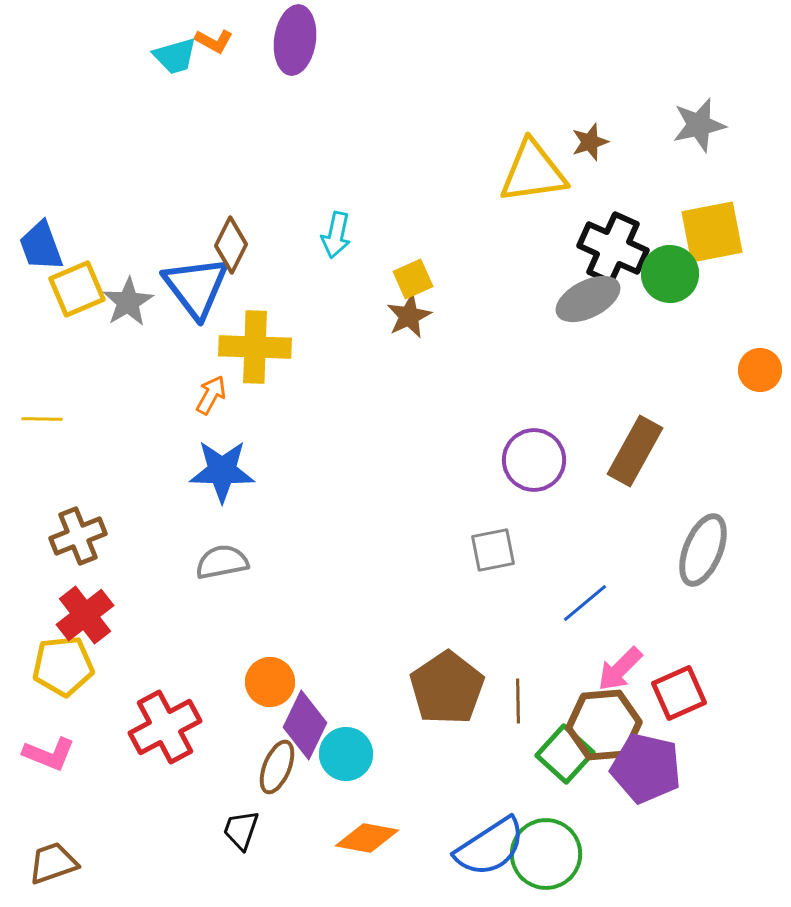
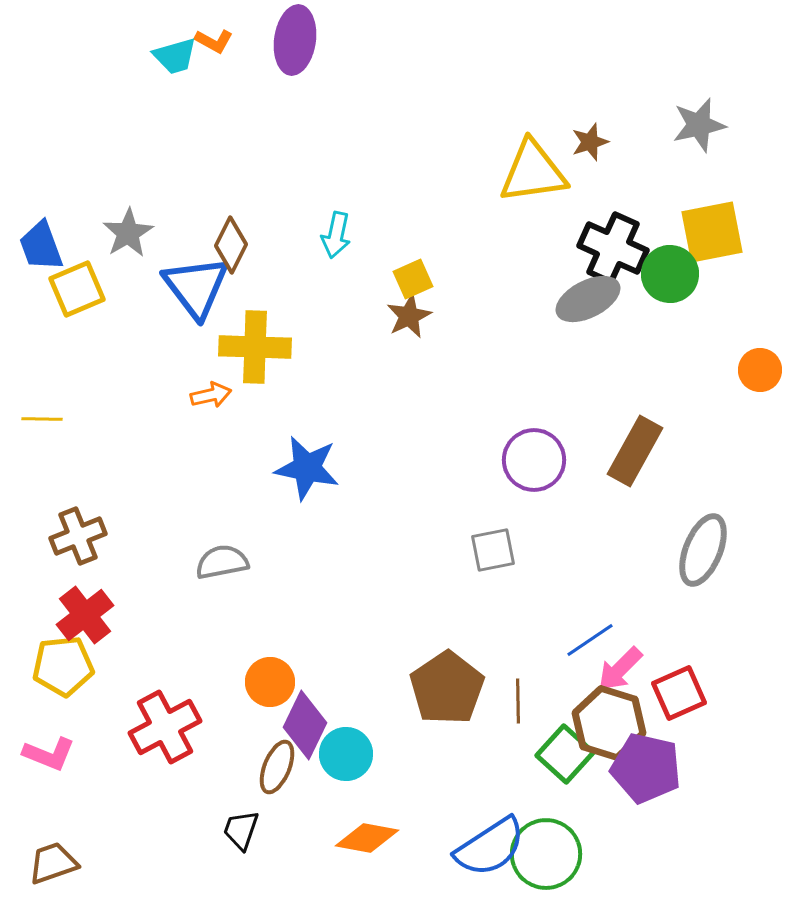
gray star at (128, 302): moved 69 px up
orange arrow at (211, 395): rotated 48 degrees clockwise
blue star at (222, 471): moved 85 px right, 3 px up; rotated 10 degrees clockwise
blue line at (585, 603): moved 5 px right, 37 px down; rotated 6 degrees clockwise
brown hexagon at (604, 725): moved 5 px right, 2 px up; rotated 22 degrees clockwise
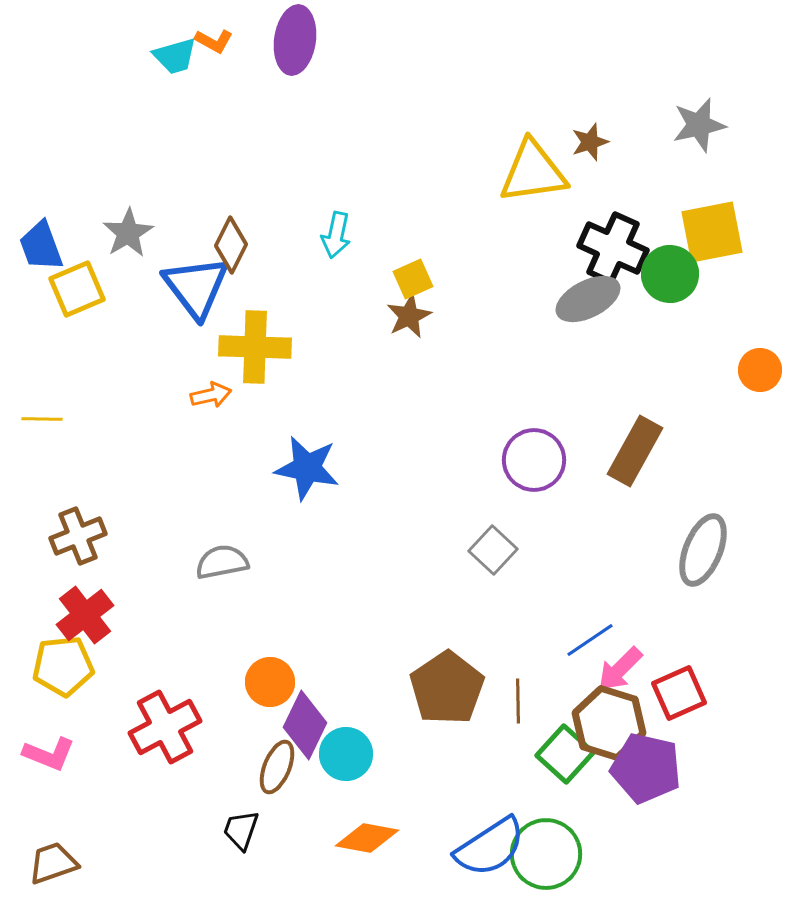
gray square at (493, 550): rotated 36 degrees counterclockwise
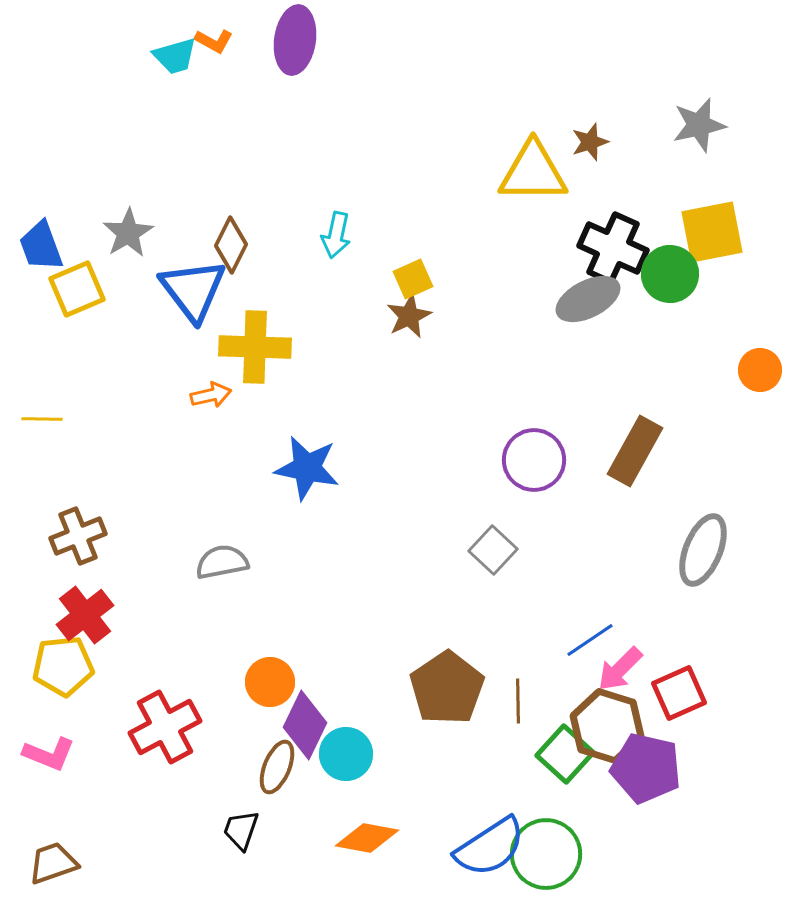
yellow triangle at (533, 172): rotated 8 degrees clockwise
blue triangle at (196, 287): moved 3 px left, 3 px down
brown hexagon at (609, 723): moved 2 px left, 3 px down
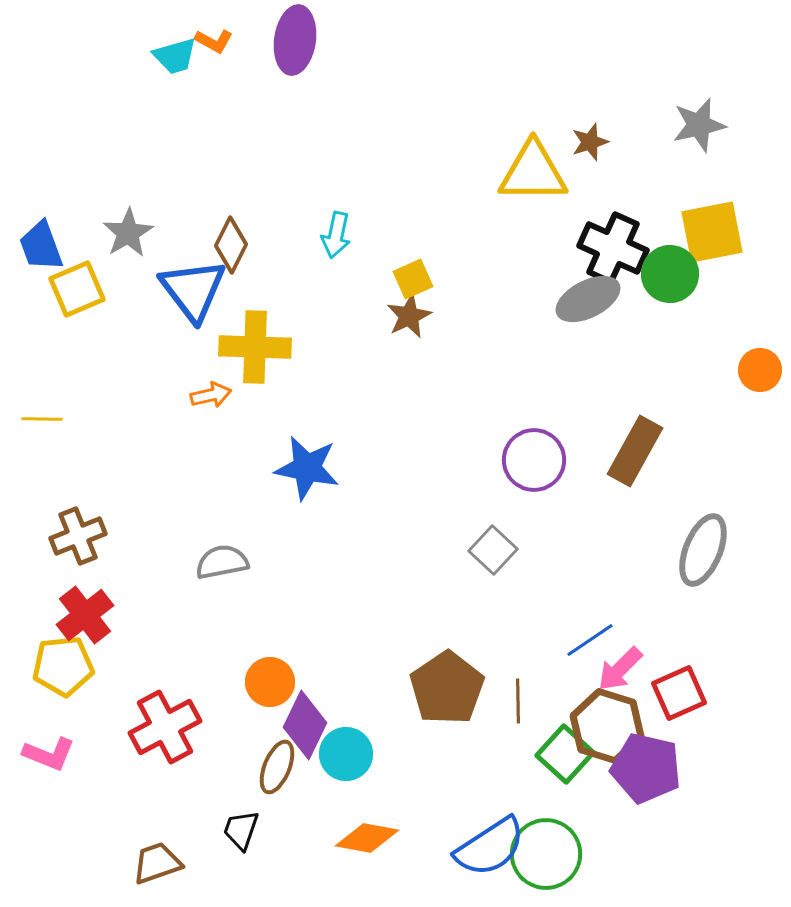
brown trapezoid at (53, 863): moved 104 px right
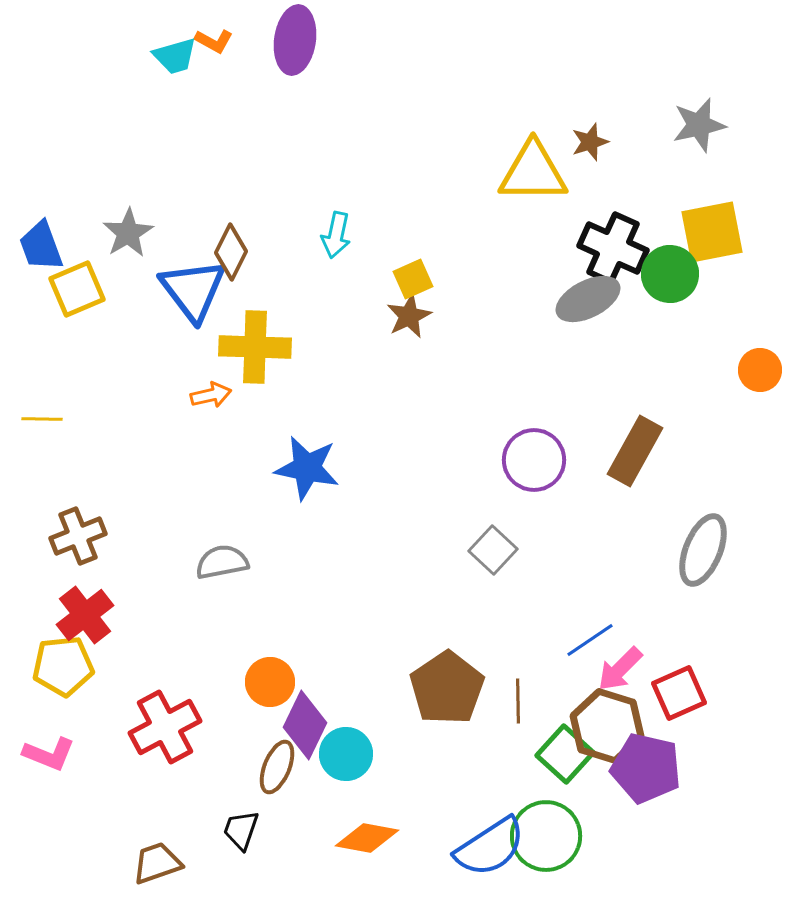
brown diamond at (231, 245): moved 7 px down
green circle at (546, 854): moved 18 px up
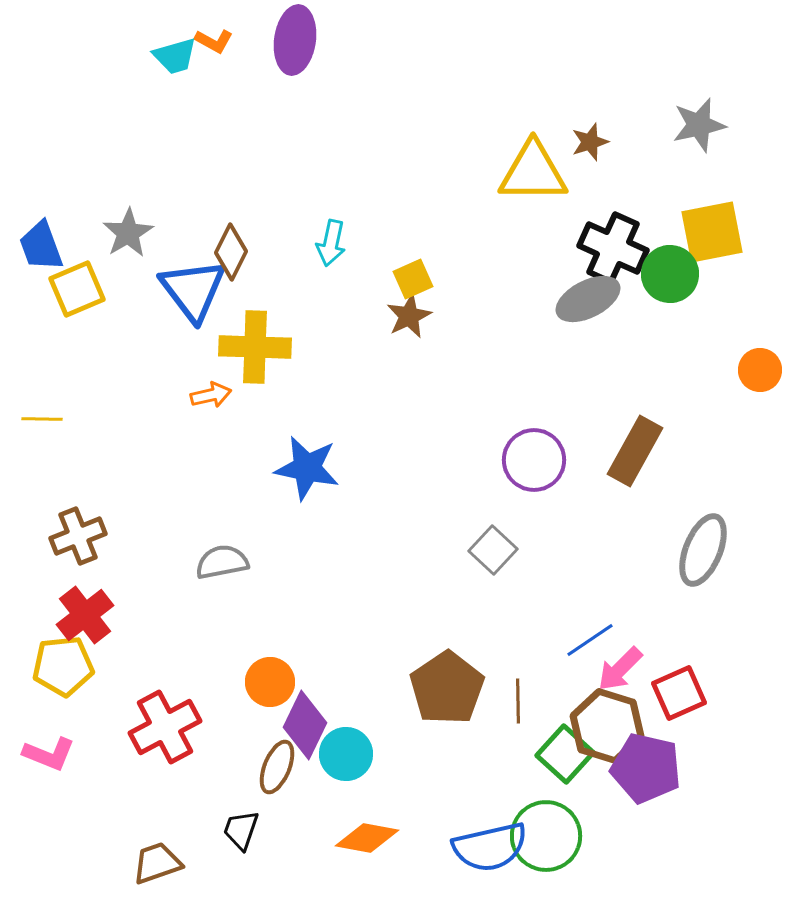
cyan arrow at (336, 235): moved 5 px left, 8 px down
blue semicircle at (490, 847): rotated 20 degrees clockwise
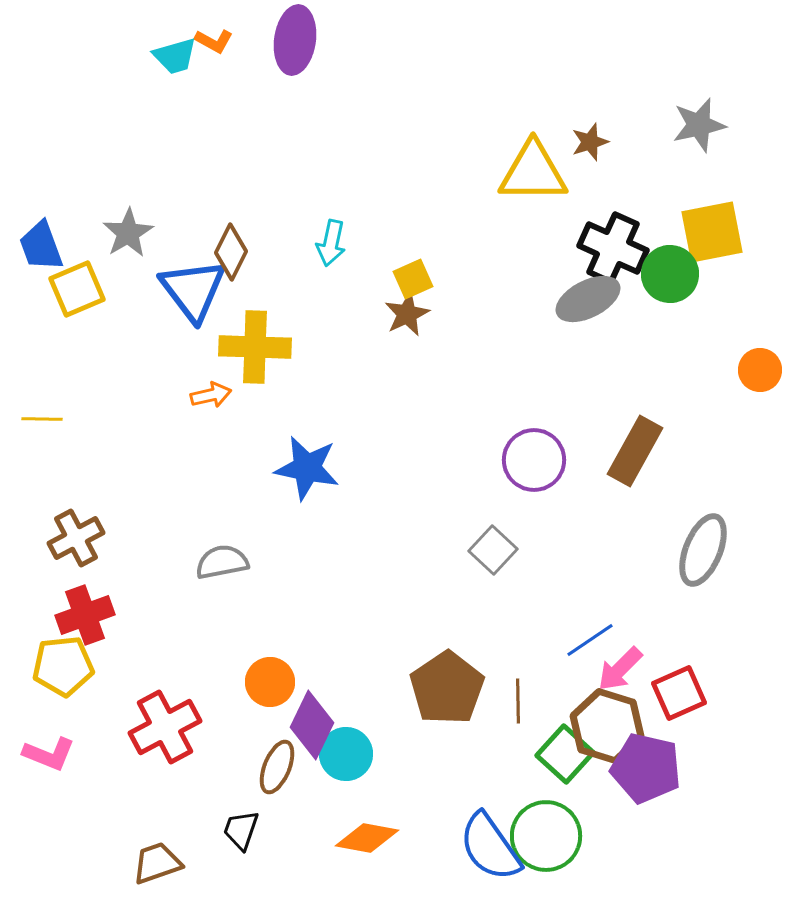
brown star at (409, 316): moved 2 px left, 2 px up
brown cross at (78, 536): moved 2 px left, 2 px down; rotated 6 degrees counterclockwise
red cross at (85, 615): rotated 18 degrees clockwise
purple diamond at (305, 725): moved 7 px right
blue semicircle at (490, 847): rotated 68 degrees clockwise
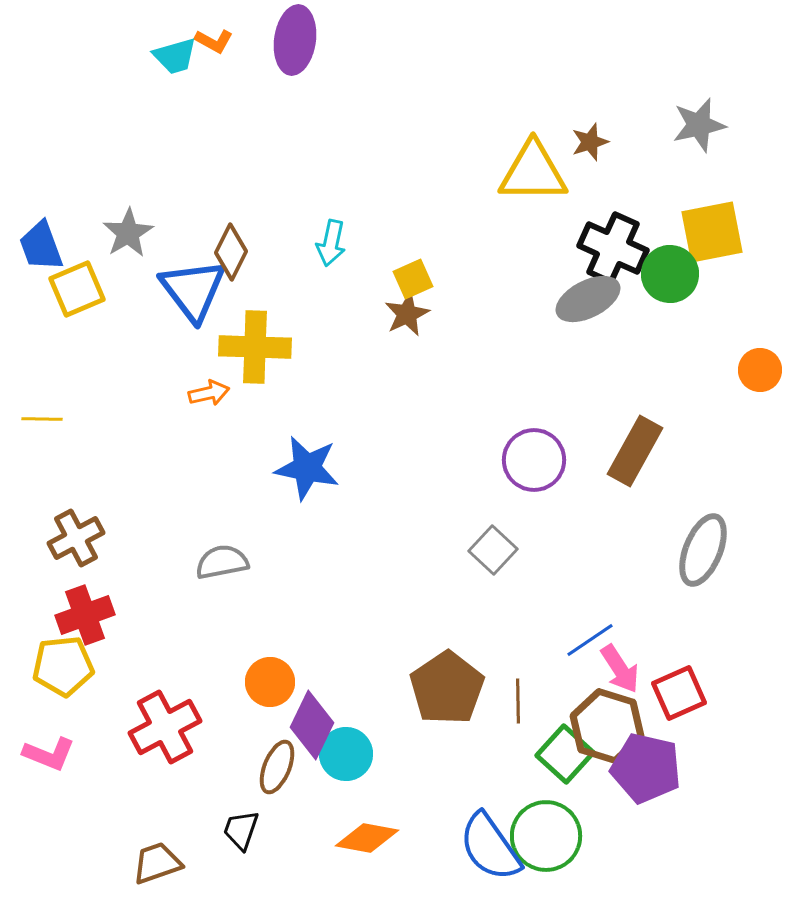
orange arrow at (211, 395): moved 2 px left, 2 px up
pink arrow at (620, 669): rotated 78 degrees counterclockwise
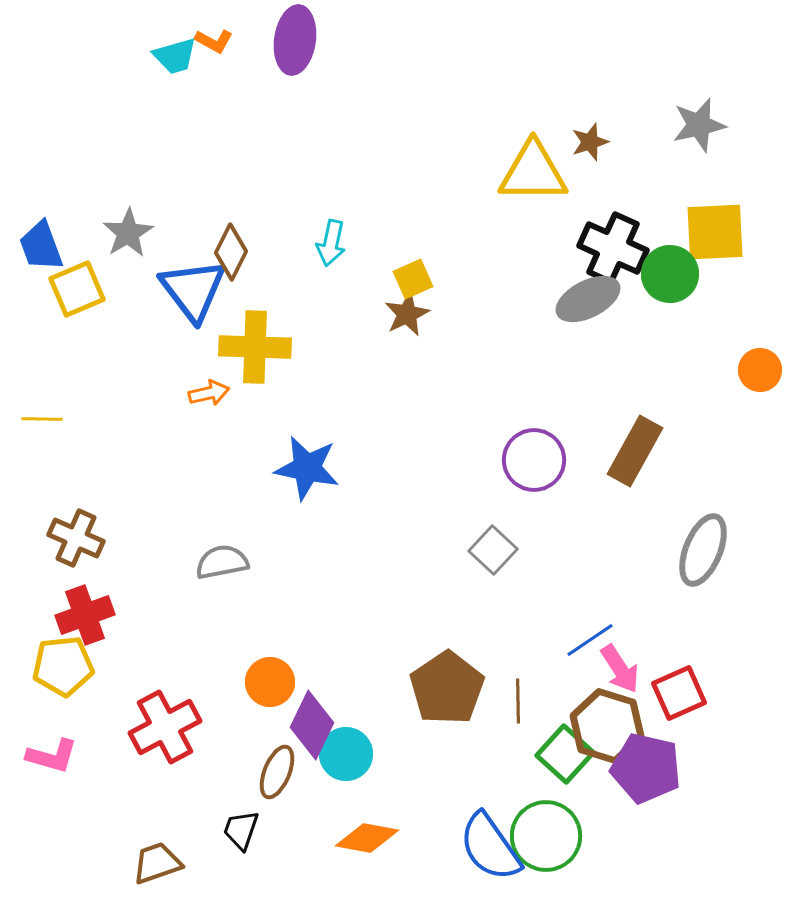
yellow square at (712, 232): moved 3 px right; rotated 8 degrees clockwise
brown cross at (76, 538): rotated 38 degrees counterclockwise
pink L-shape at (49, 754): moved 3 px right, 2 px down; rotated 6 degrees counterclockwise
brown ellipse at (277, 767): moved 5 px down
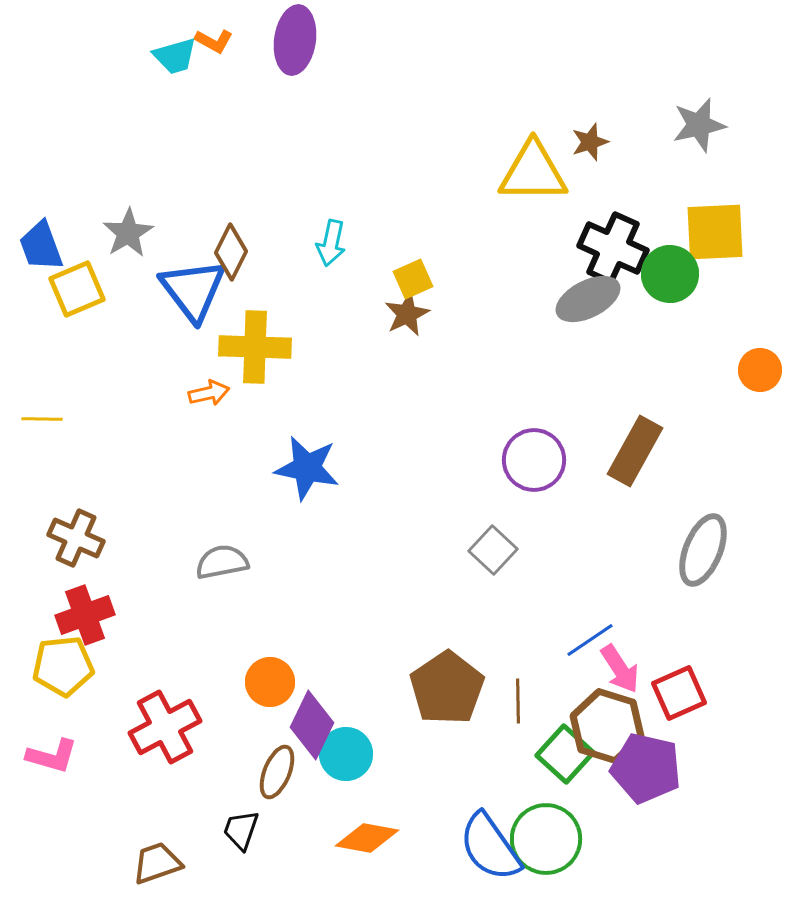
green circle at (546, 836): moved 3 px down
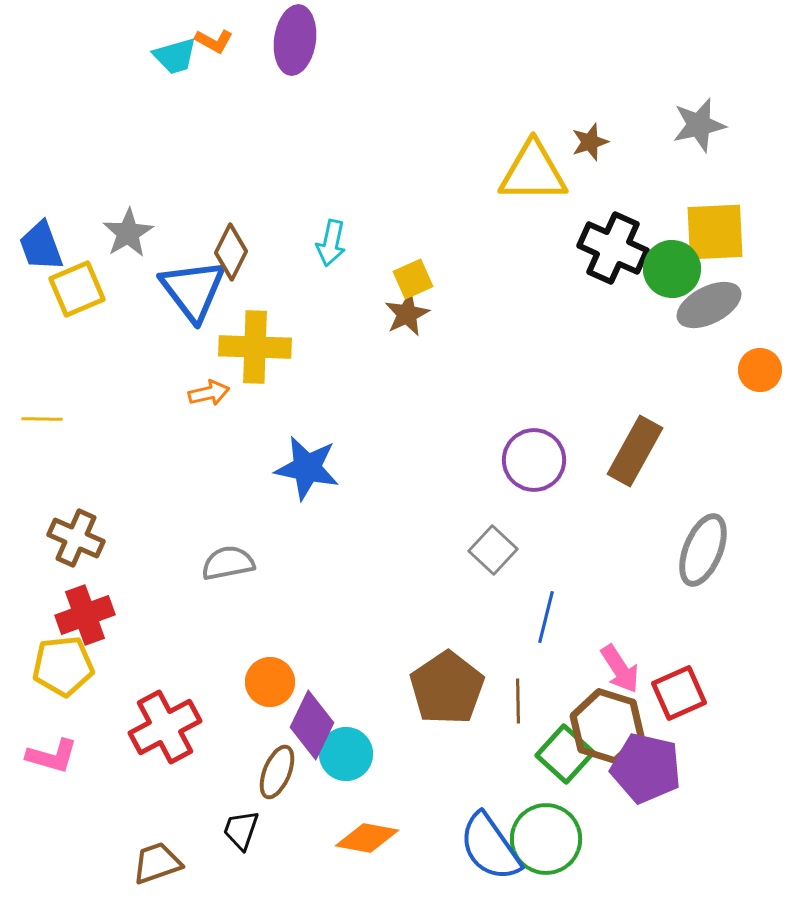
green circle at (670, 274): moved 2 px right, 5 px up
gray ellipse at (588, 299): moved 121 px right, 6 px down
gray semicircle at (222, 562): moved 6 px right, 1 px down
blue line at (590, 640): moved 44 px left, 23 px up; rotated 42 degrees counterclockwise
